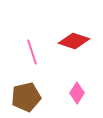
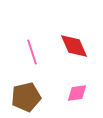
red diamond: moved 5 px down; rotated 48 degrees clockwise
pink diamond: rotated 50 degrees clockwise
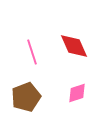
pink diamond: rotated 10 degrees counterclockwise
brown pentagon: rotated 8 degrees counterclockwise
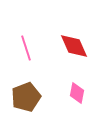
pink line: moved 6 px left, 4 px up
pink diamond: rotated 60 degrees counterclockwise
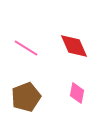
pink line: rotated 40 degrees counterclockwise
